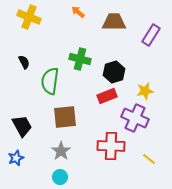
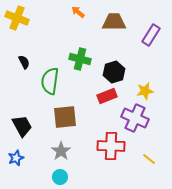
yellow cross: moved 12 px left, 1 px down
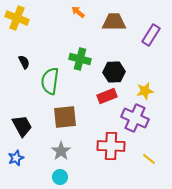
black hexagon: rotated 15 degrees clockwise
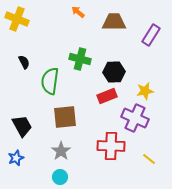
yellow cross: moved 1 px down
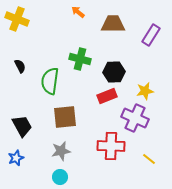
brown trapezoid: moved 1 px left, 2 px down
black semicircle: moved 4 px left, 4 px down
gray star: rotated 24 degrees clockwise
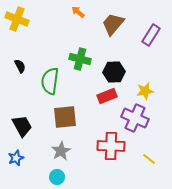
brown trapezoid: rotated 50 degrees counterclockwise
gray star: rotated 18 degrees counterclockwise
cyan circle: moved 3 px left
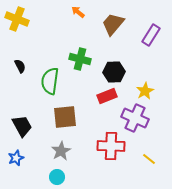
yellow star: rotated 18 degrees counterclockwise
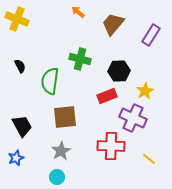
black hexagon: moved 5 px right, 1 px up
purple cross: moved 2 px left
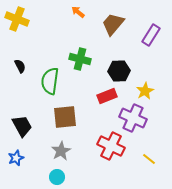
red cross: rotated 24 degrees clockwise
